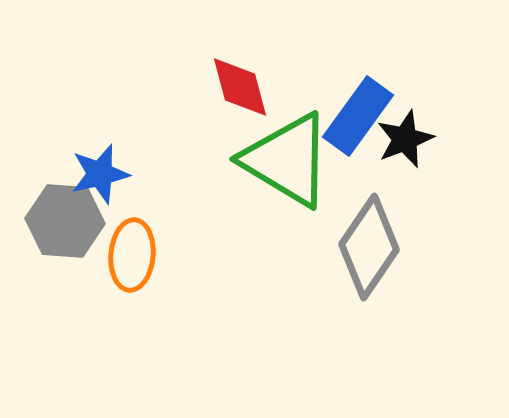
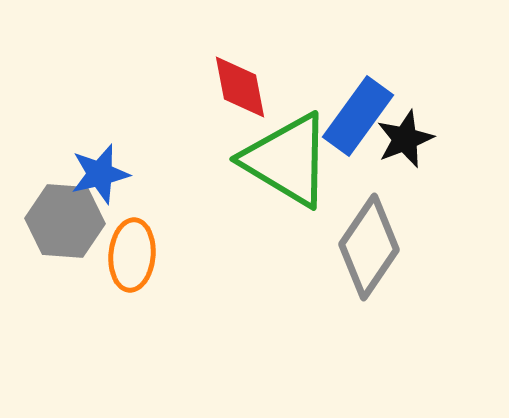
red diamond: rotated 4 degrees clockwise
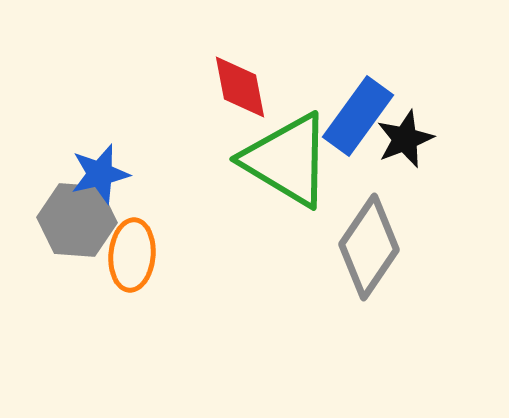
gray hexagon: moved 12 px right, 1 px up
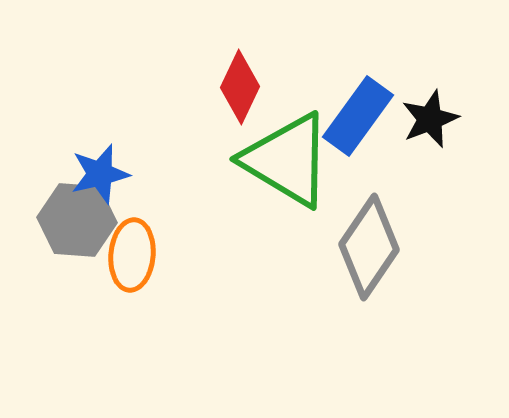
red diamond: rotated 36 degrees clockwise
black star: moved 25 px right, 20 px up
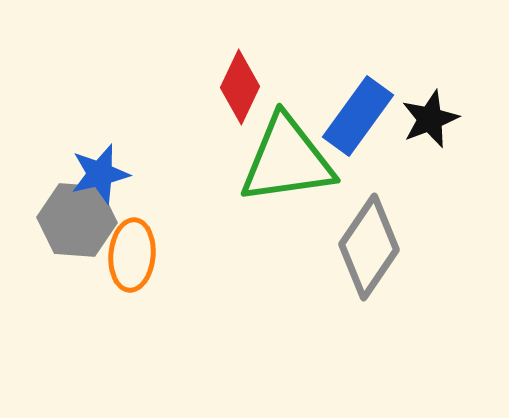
green triangle: rotated 39 degrees counterclockwise
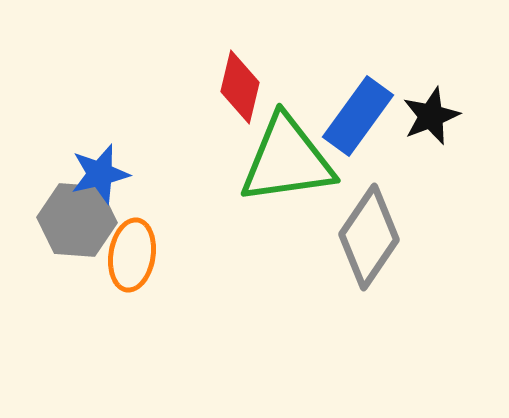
red diamond: rotated 12 degrees counterclockwise
black star: moved 1 px right, 3 px up
gray diamond: moved 10 px up
orange ellipse: rotated 4 degrees clockwise
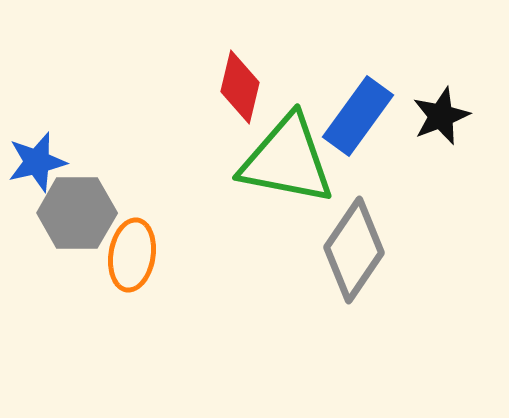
black star: moved 10 px right
green triangle: rotated 19 degrees clockwise
blue star: moved 63 px left, 12 px up
gray hexagon: moved 7 px up; rotated 4 degrees counterclockwise
gray diamond: moved 15 px left, 13 px down
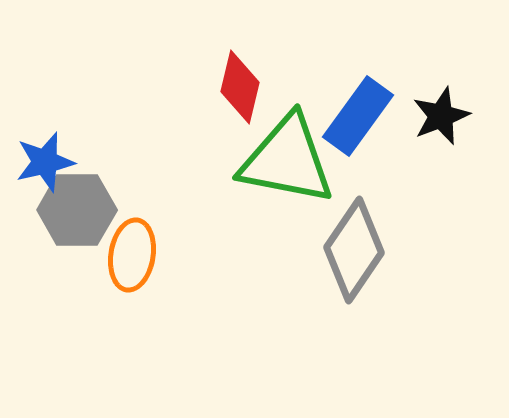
blue star: moved 8 px right
gray hexagon: moved 3 px up
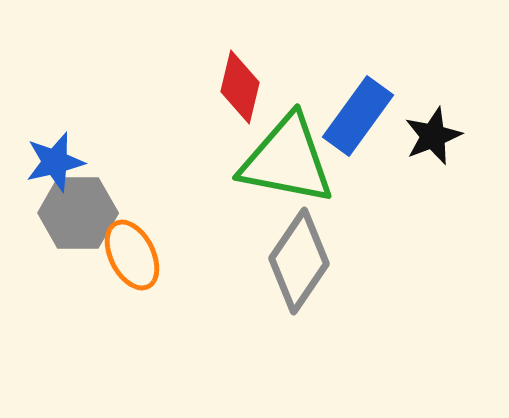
black star: moved 8 px left, 20 px down
blue star: moved 10 px right
gray hexagon: moved 1 px right, 3 px down
gray diamond: moved 55 px left, 11 px down
orange ellipse: rotated 36 degrees counterclockwise
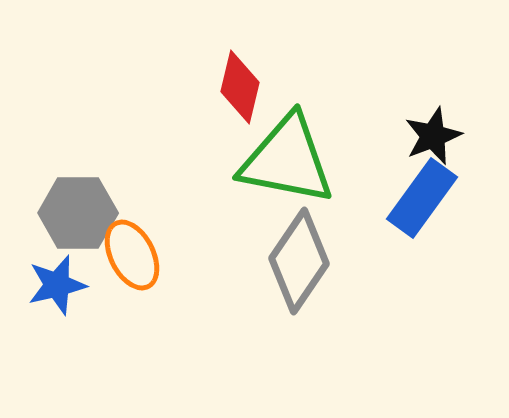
blue rectangle: moved 64 px right, 82 px down
blue star: moved 2 px right, 123 px down
